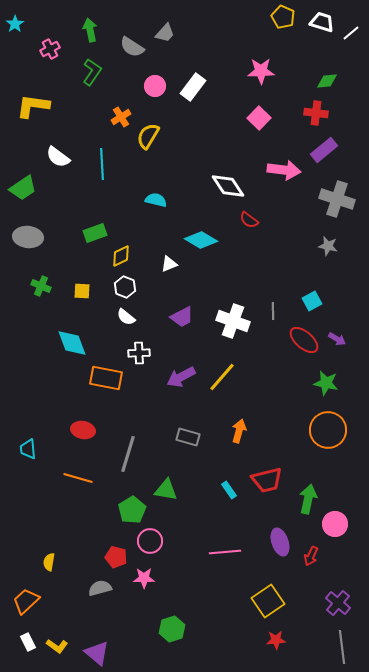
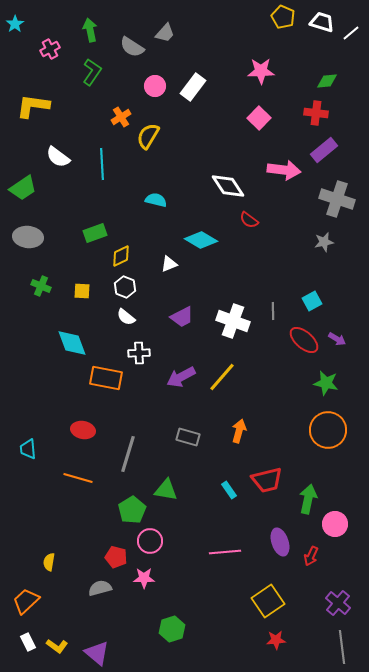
gray star at (328, 246): moved 4 px left, 4 px up; rotated 24 degrees counterclockwise
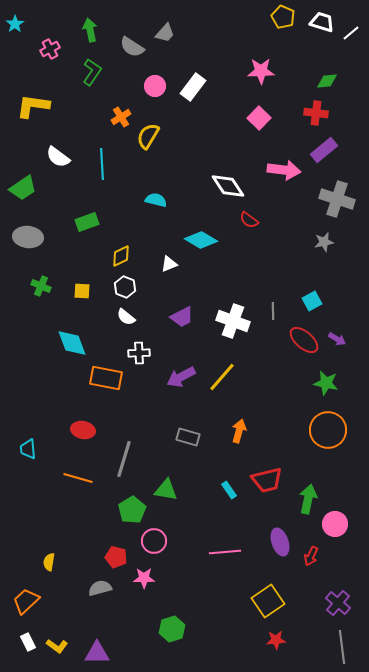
green rectangle at (95, 233): moved 8 px left, 11 px up
gray line at (128, 454): moved 4 px left, 5 px down
pink circle at (150, 541): moved 4 px right
purple triangle at (97, 653): rotated 40 degrees counterclockwise
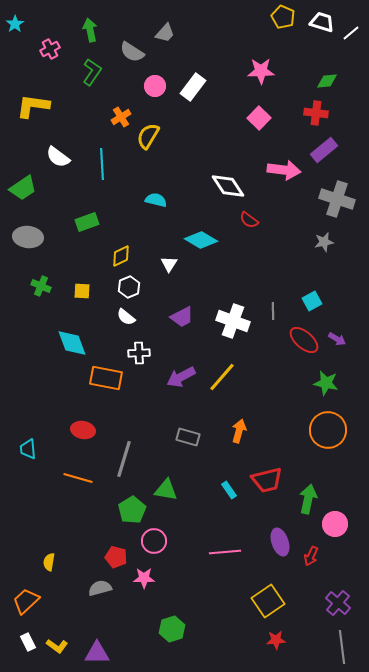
gray semicircle at (132, 47): moved 5 px down
white triangle at (169, 264): rotated 36 degrees counterclockwise
white hexagon at (125, 287): moved 4 px right; rotated 15 degrees clockwise
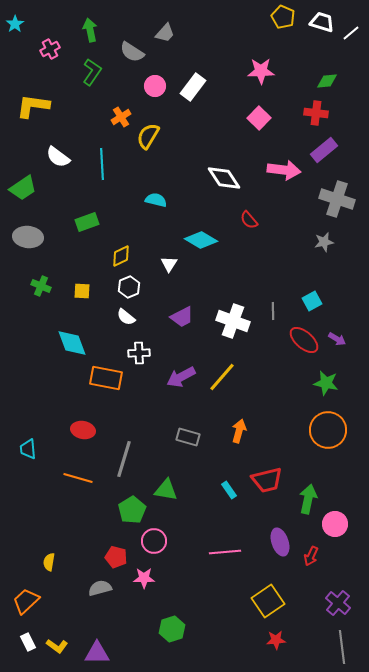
white diamond at (228, 186): moved 4 px left, 8 px up
red semicircle at (249, 220): rotated 12 degrees clockwise
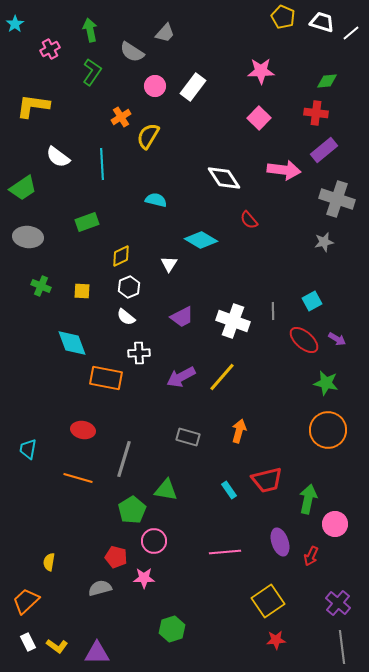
cyan trapezoid at (28, 449): rotated 15 degrees clockwise
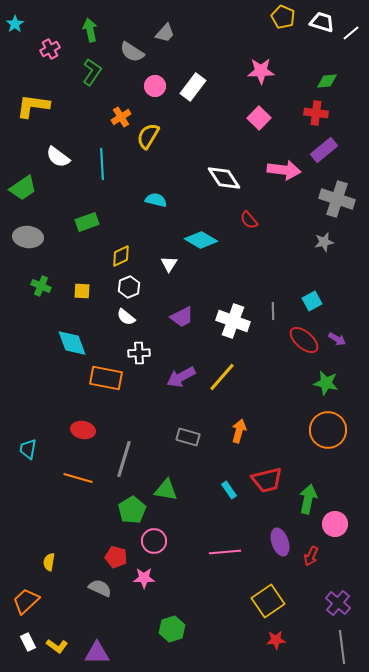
gray semicircle at (100, 588): rotated 40 degrees clockwise
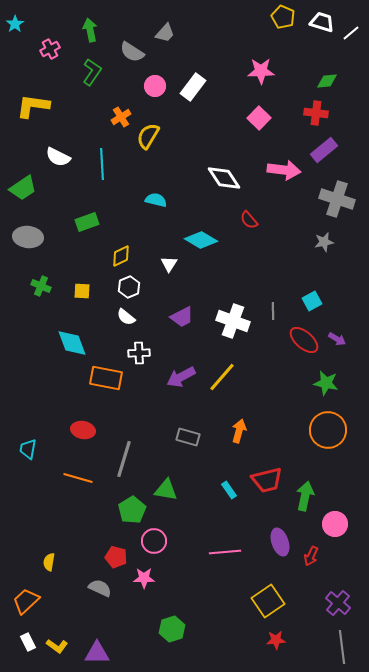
white semicircle at (58, 157): rotated 10 degrees counterclockwise
green arrow at (308, 499): moved 3 px left, 3 px up
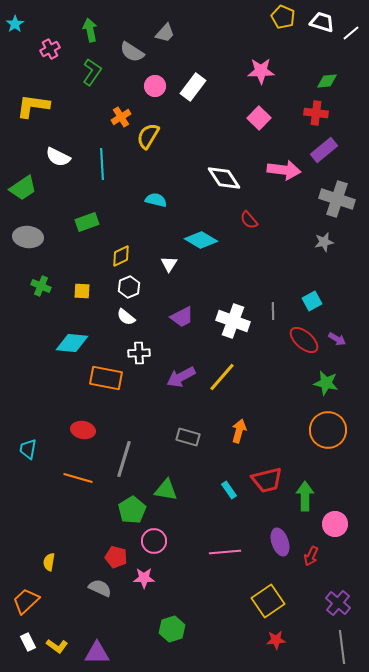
cyan diamond at (72, 343): rotated 64 degrees counterclockwise
green arrow at (305, 496): rotated 12 degrees counterclockwise
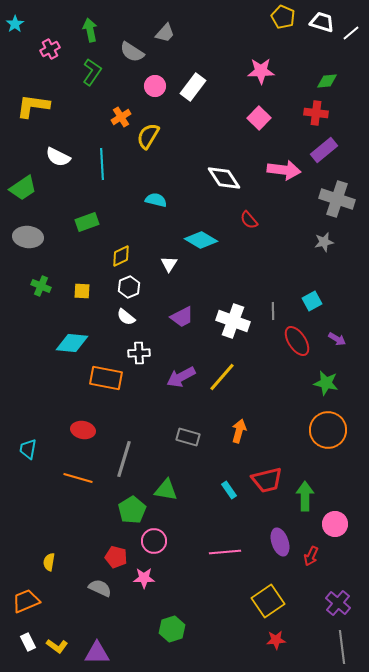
red ellipse at (304, 340): moved 7 px left, 1 px down; rotated 16 degrees clockwise
orange trapezoid at (26, 601): rotated 20 degrees clockwise
